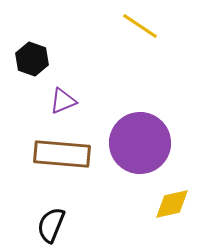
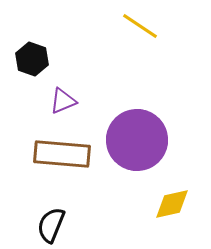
purple circle: moved 3 px left, 3 px up
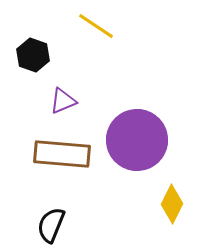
yellow line: moved 44 px left
black hexagon: moved 1 px right, 4 px up
yellow diamond: rotated 51 degrees counterclockwise
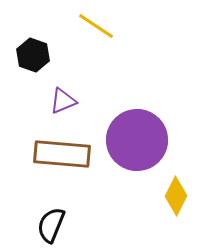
yellow diamond: moved 4 px right, 8 px up
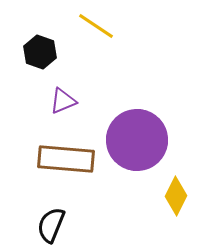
black hexagon: moved 7 px right, 3 px up
brown rectangle: moved 4 px right, 5 px down
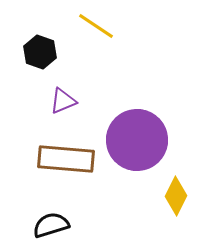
black semicircle: rotated 51 degrees clockwise
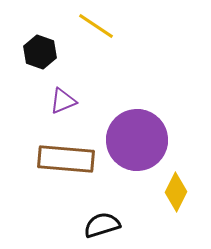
yellow diamond: moved 4 px up
black semicircle: moved 51 px right
